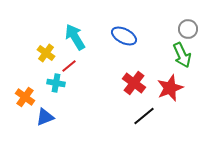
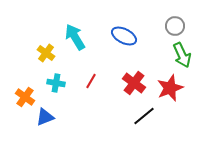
gray circle: moved 13 px left, 3 px up
red line: moved 22 px right, 15 px down; rotated 21 degrees counterclockwise
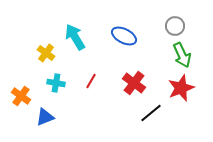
red star: moved 11 px right
orange cross: moved 4 px left, 1 px up
black line: moved 7 px right, 3 px up
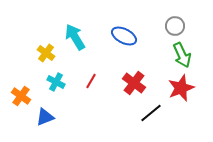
cyan cross: moved 1 px up; rotated 18 degrees clockwise
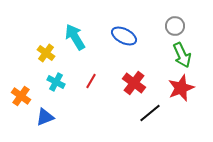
black line: moved 1 px left
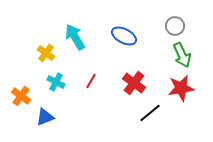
red star: rotated 12 degrees clockwise
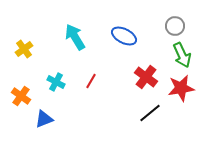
yellow cross: moved 22 px left, 4 px up; rotated 18 degrees clockwise
red cross: moved 12 px right, 6 px up
blue triangle: moved 1 px left, 2 px down
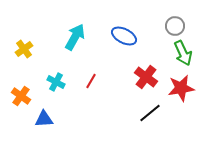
cyan arrow: rotated 60 degrees clockwise
green arrow: moved 1 px right, 2 px up
blue triangle: rotated 18 degrees clockwise
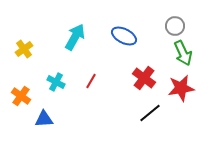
red cross: moved 2 px left, 1 px down
